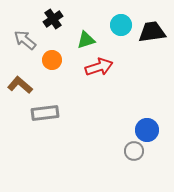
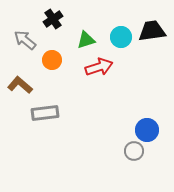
cyan circle: moved 12 px down
black trapezoid: moved 1 px up
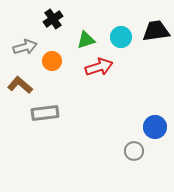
black trapezoid: moved 4 px right
gray arrow: moved 7 px down; rotated 125 degrees clockwise
orange circle: moved 1 px down
blue circle: moved 8 px right, 3 px up
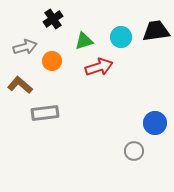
green triangle: moved 2 px left, 1 px down
blue circle: moved 4 px up
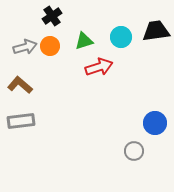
black cross: moved 1 px left, 3 px up
orange circle: moved 2 px left, 15 px up
gray rectangle: moved 24 px left, 8 px down
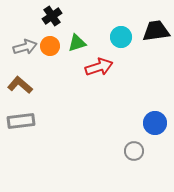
green triangle: moved 7 px left, 2 px down
